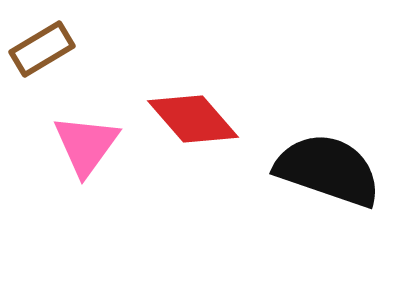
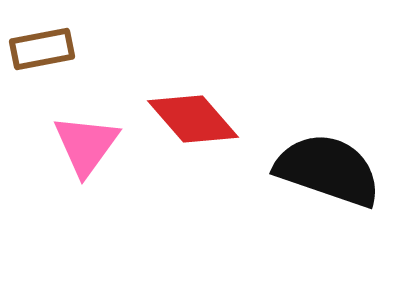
brown rectangle: rotated 20 degrees clockwise
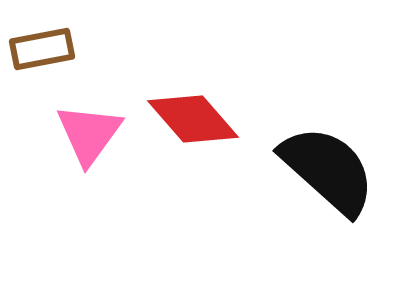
pink triangle: moved 3 px right, 11 px up
black semicircle: rotated 23 degrees clockwise
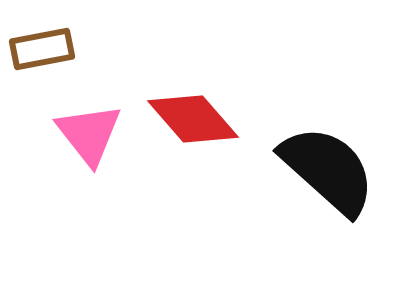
pink triangle: rotated 14 degrees counterclockwise
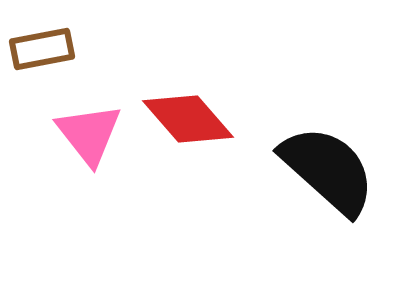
red diamond: moved 5 px left
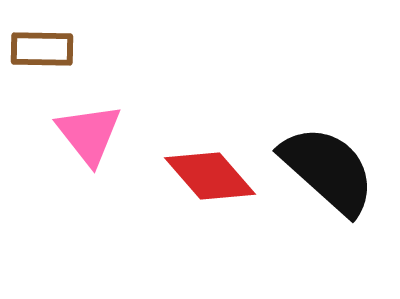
brown rectangle: rotated 12 degrees clockwise
red diamond: moved 22 px right, 57 px down
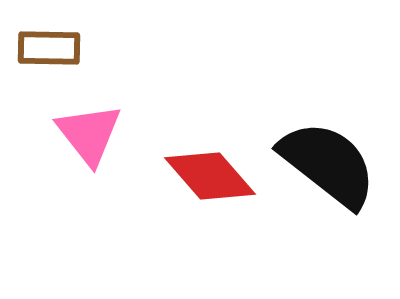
brown rectangle: moved 7 px right, 1 px up
black semicircle: moved 6 px up; rotated 4 degrees counterclockwise
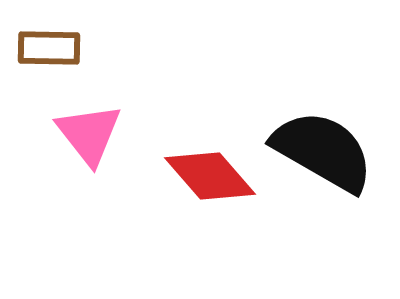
black semicircle: moved 5 px left, 13 px up; rotated 8 degrees counterclockwise
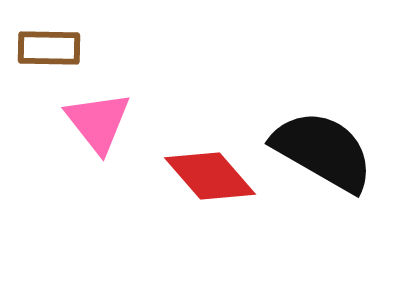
pink triangle: moved 9 px right, 12 px up
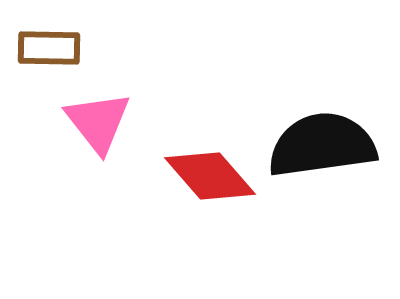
black semicircle: moved 1 px left, 6 px up; rotated 38 degrees counterclockwise
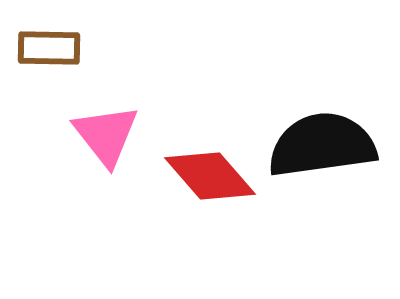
pink triangle: moved 8 px right, 13 px down
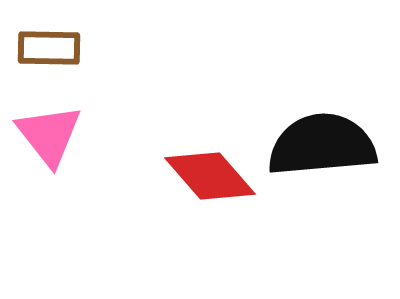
pink triangle: moved 57 px left
black semicircle: rotated 3 degrees clockwise
